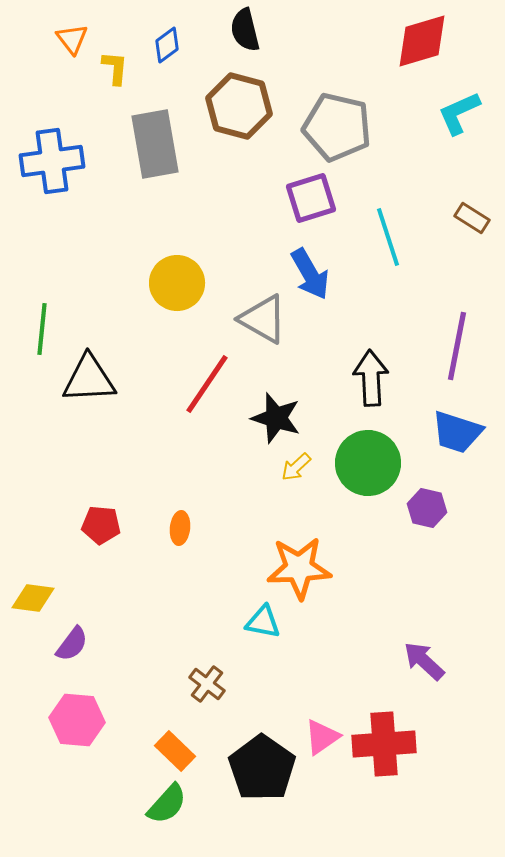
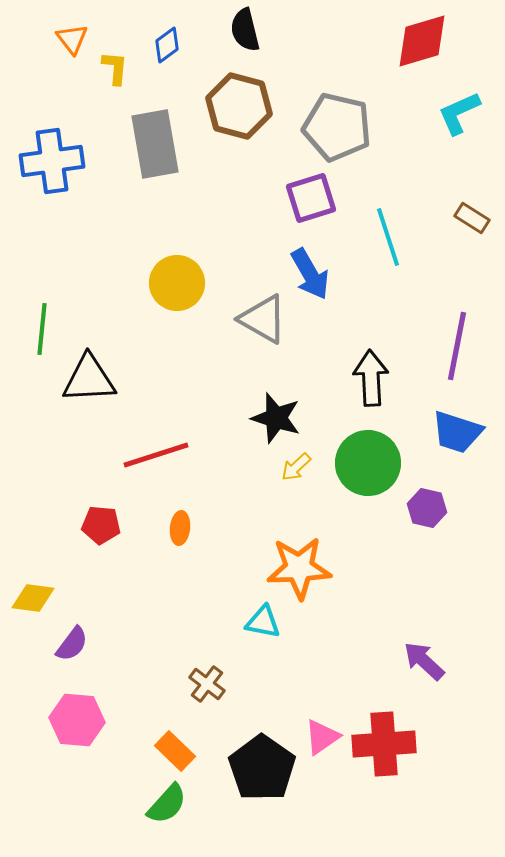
red line: moved 51 px left, 71 px down; rotated 38 degrees clockwise
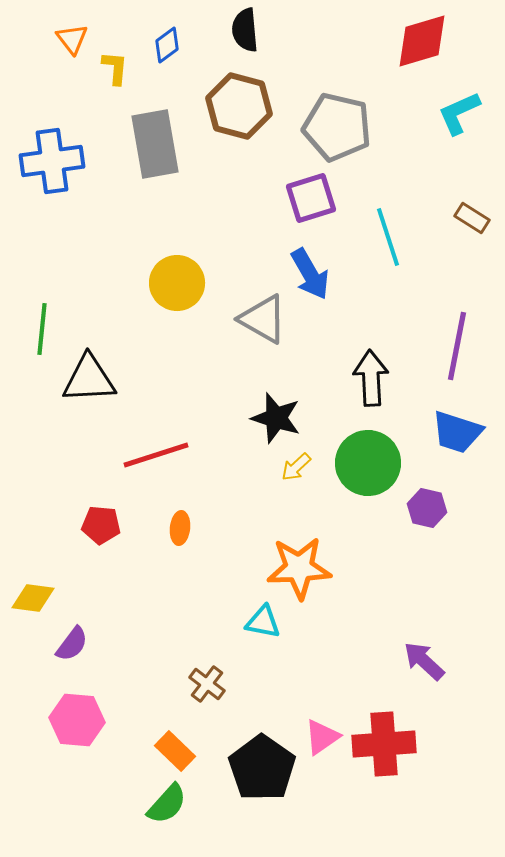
black semicircle: rotated 9 degrees clockwise
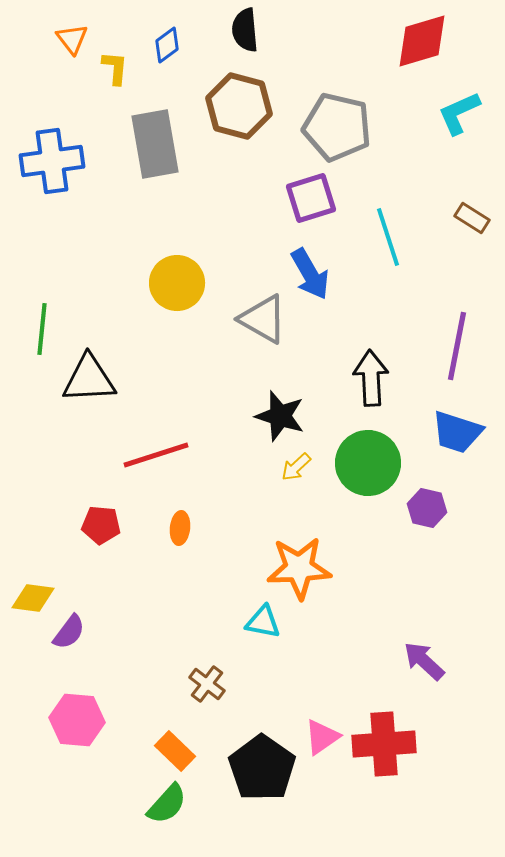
black star: moved 4 px right, 2 px up
purple semicircle: moved 3 px left, 12 px up
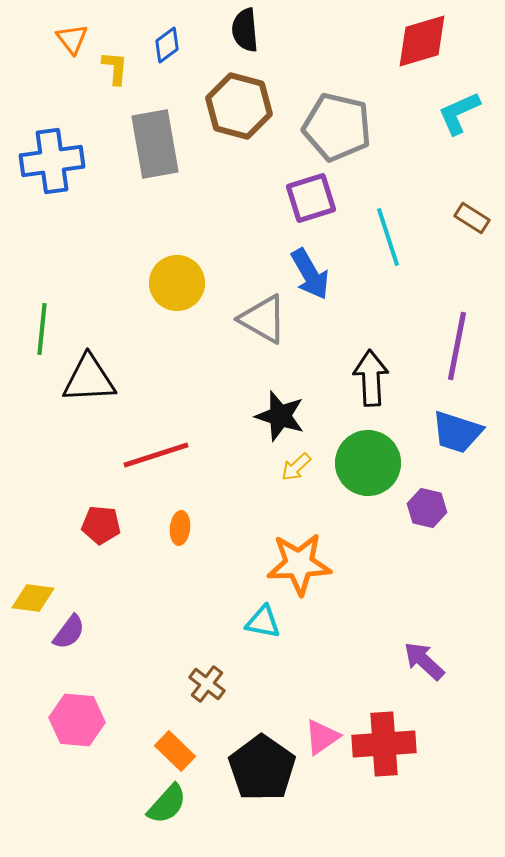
orange star: moved 4 px up
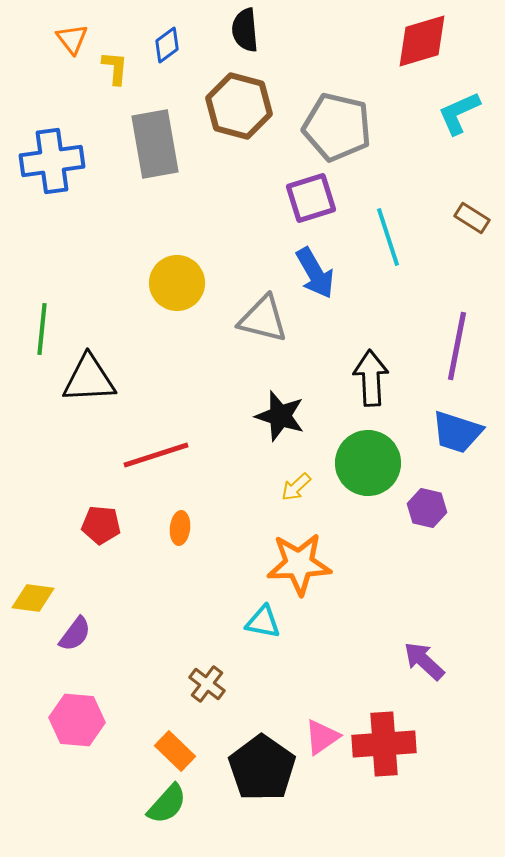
blue arrow: moved 5 px right, 1 px up
gray triangle: rotated 16 degrees counterclockwise
yellow arrow: moved 20 px down
purple semicircle: moved 6 px right, 2 px down
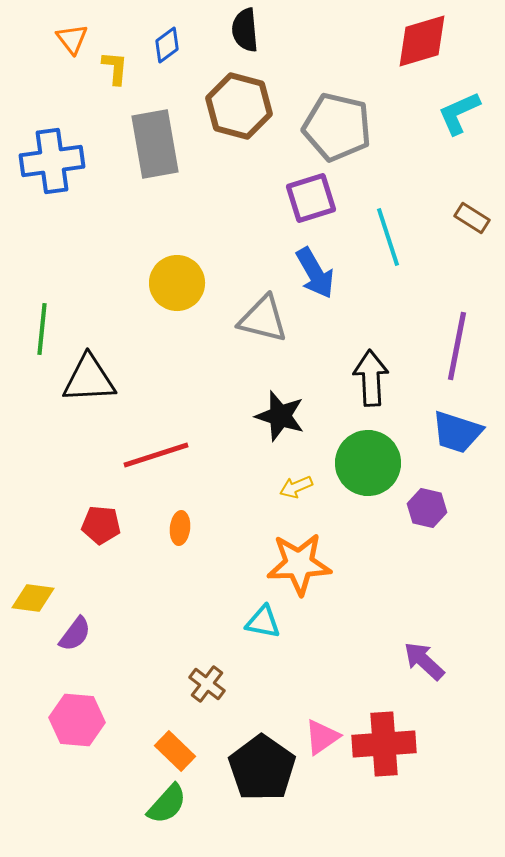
yellow arrow: rotated 20 degrees clockwise
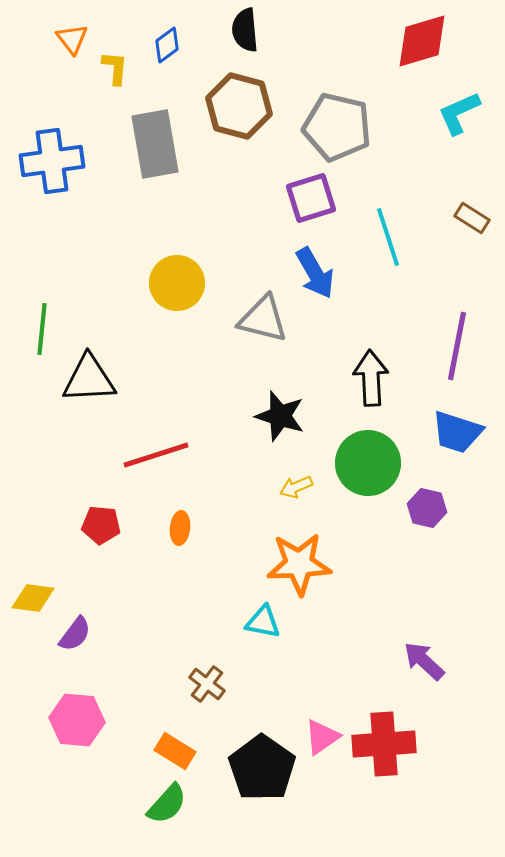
orange rectangle: rotated 12 degrees counterclockwise
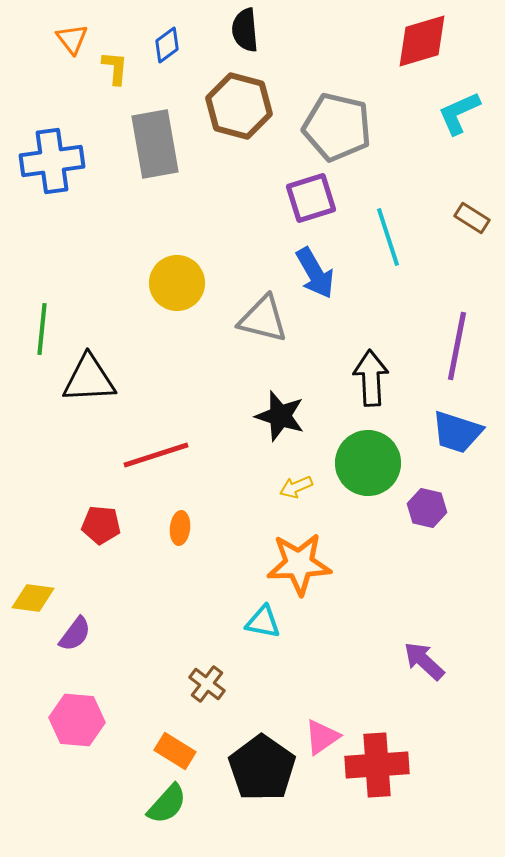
red cross: moved 7 px left, 21 px down
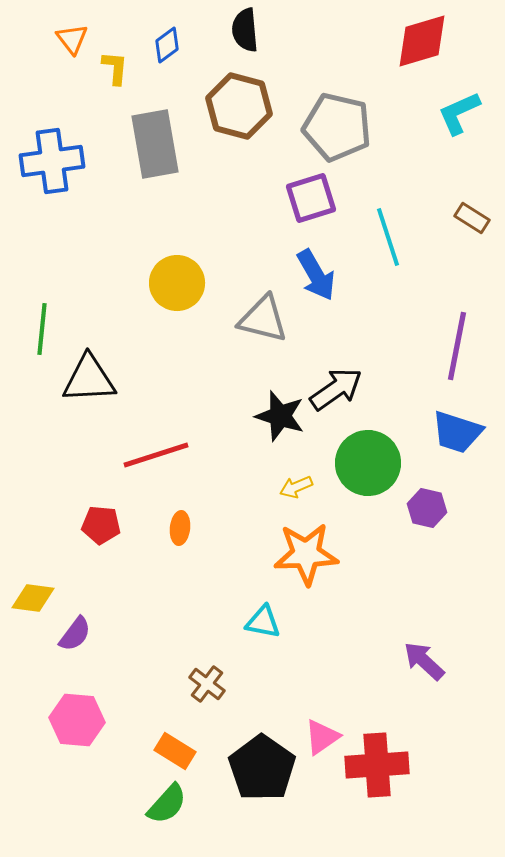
blue arrow: moved 1 px right, 2 px down
black arrow: moved 35 px left, 11 px down; rotated 58 degrees clockwise
orange star: moved 7 px right, 10 px up
